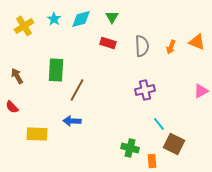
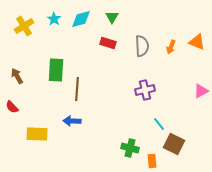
brown line: moved 1 px up; rotated 25 degrees counterclockwise
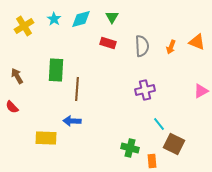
yellow rectangle: moved 9 px right, 4 px down
